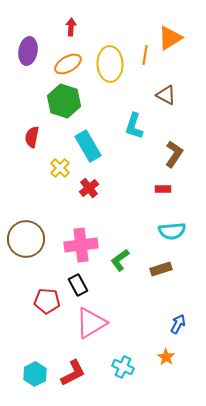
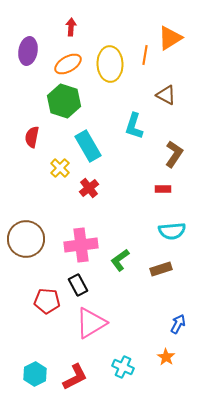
red L-shape: moved 2 px right, 4 px down
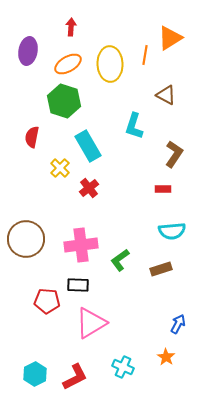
black rectangle: rotated 60 degrees counterclockwise
